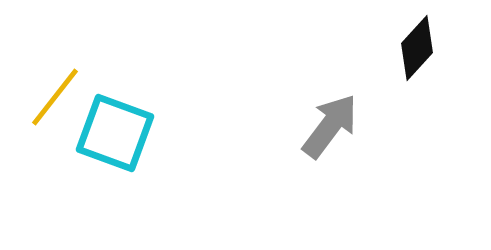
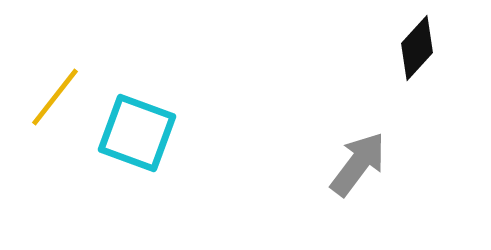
gray arrow: moved 28 px right, 38 px down
cyan square: moved 22 px right
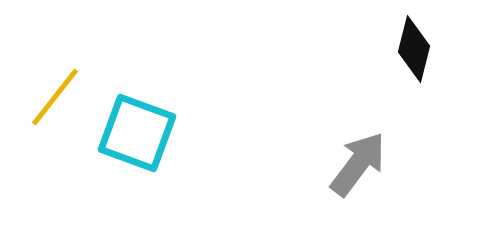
black diamond: moved 3 px left, 1 px down; rotated 28 degrees counterclockwise
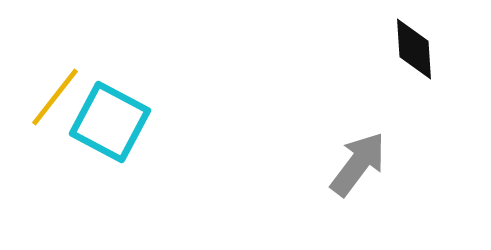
black diamond: rotated 18 degrees counterclockwise
cyan square: moved 27 px left, 11 px up; rotated 8 degrees clockwise
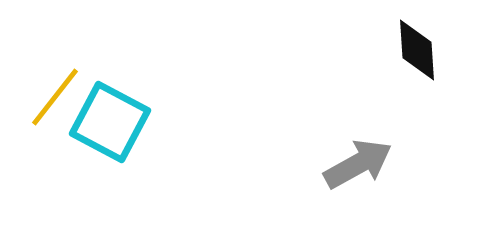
black diamond: moved 3 px right, 1 px down
gray arrow: rotated 24 degrees clockwise
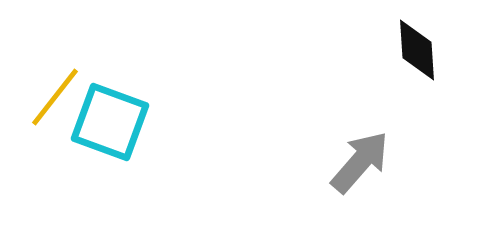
cyan square: rotated 8 degrees counterclockwise
gray arrow: moved 2 px right, 2 px up; rotated 20 degrees counterclockwise
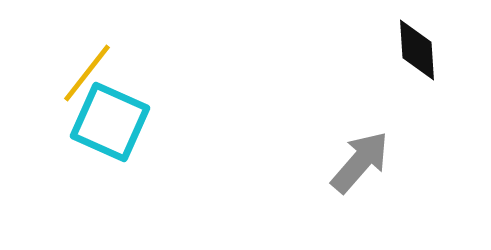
yellow line: moved 32 px right, 24 px up
cyan square: rotated 4 degrees clockwise
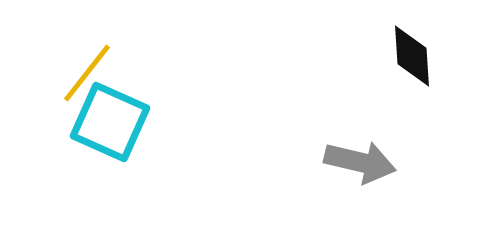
black diamond: moved 5 px left, 6 px down
gray arrow: rotated 62 degrees clockwise
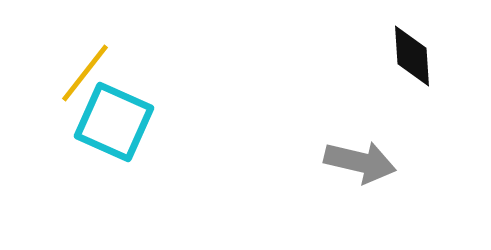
yellow line: moved 2 px left
cyan square: moved 4 px right
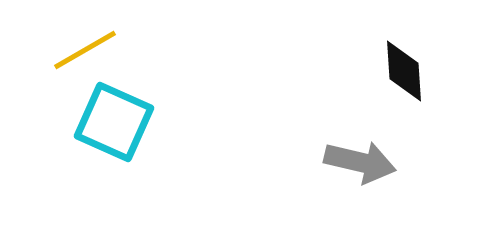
black diamond: moved 8 px left, 15 px down
yellow line: moved 23 px up; rotated 22 degrees clockwise
